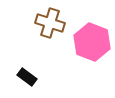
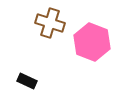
black rectangle: moved 4 px down; rotated 12 degrees counterclockwise
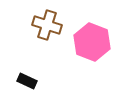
brown cross: moved 3 px left, 2 px down
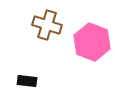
black rectangle: rotated 18 degrees counterclockwise
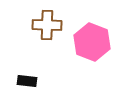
brown cross: rotated 16 degrees counterclockwise
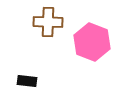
brown cross: moved 1 px right, 3 px up
